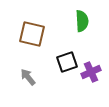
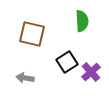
black square: rotated 15 degrees counterclockwise
purple cross: rotated 18 degrees counterclockwise
gray arrow: moved 3 px left, 1 px down; rotated 42 degrees counterclockwise
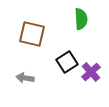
green semicircle: moved 1 px left, 2 px up
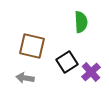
green semicircle: moved 3 px down
brown square: moved 12 px down
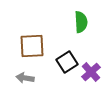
brown square: rotated 16 degrees counterclockwise
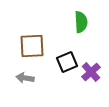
black square: rotated 10 degrees clockwise
